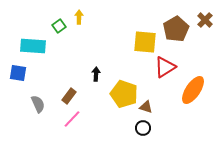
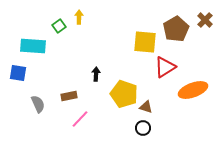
orange ellipse: rotated 36 degrees clockwise
brown rectangle: rotated 42 degrees clockwise
pink line: moved 8 px right
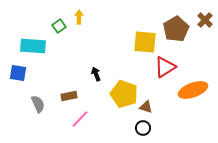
black arrow: rotated 24 degrees counterclockwise
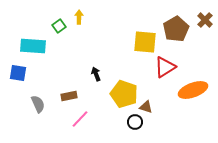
black circle: moved 8 px left, 6 px up
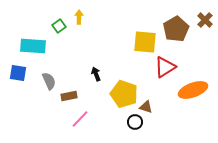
gray semicircle: moved 11 px right, 23 px up
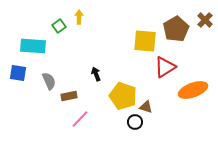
yellow square: moved 1 px up
yellow pentagon: moved 1 px left, 2 px down
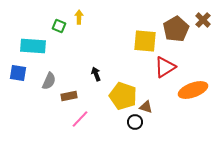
brown cross: moved 2 px left
green square: rotated 32 degrees counterclockwise
gray semicircle: rotated 48 degrees clockwise
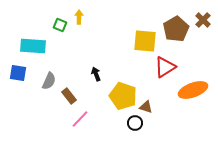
green square: moved 1 px right, 1 px up
brown rectangle: rotated 63 degrees clockwise
black circle: moved 1 px down
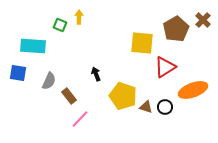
yellow square: moved 3 px left, 2 px down
black circle: moved 30 px right, 16 px up
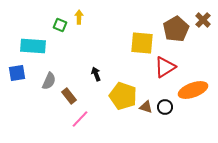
blue square: moved 1 px left; rotated 18 degrees counterclockwise
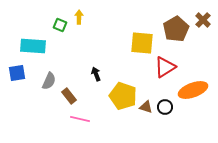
pink line: rotated 60 degrees clockwise
